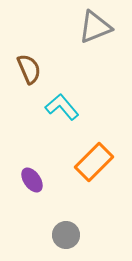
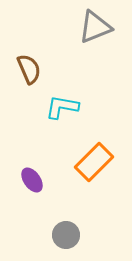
cyan L-shape: rotated 40 degrees counterclockwise
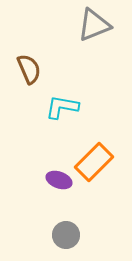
gray triangle: moved 1 px left, 2 px up
purple ellipse: moved 27 px right; rotated 35 degrees counterclockwise
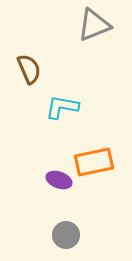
orange rectangle: rotated 33 degrees clockwise
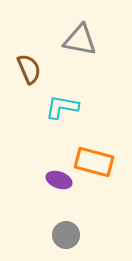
gray triangle: moved 14 px left, 15 px down; rotated 33 degrees clockwise
orange rectangle: rotated 27 degrees clockwise
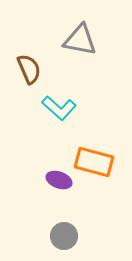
cyan L-shape: moved 3 px left, 1 px down; rotated 148 degrees counterclockwise
gray circle: moved 2 px left, 1 px down
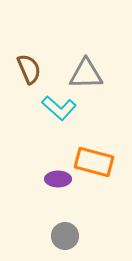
gray triangle: moved 6 px right, 34 px down; rotated 12 degrees counterclockwise
purple ellipse: moved 1 px left, 1 px up; rotated 20 degrees counterclockwise
gray circle: moved 1 px right
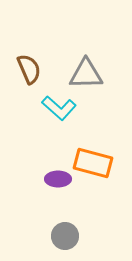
orange rectangle: moved 1 px left, 1 px down
